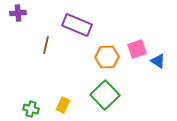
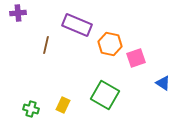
pink square: moved 1 px left, 9 px down
orange hexagon: moved 3 px right, 13 px up; rotated 15 degrees clockwise
blue triangle: moved 5 px right, 22 px down
green square: rotated 16 degrees counterclockwise
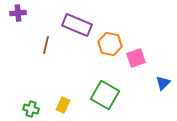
blue triangle: rotated 42 degrees clockwise
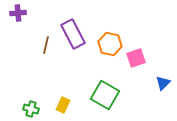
purple rectangle: moved 4 px left, 9 px down; rotated 40 degrees clockwise
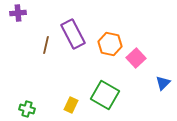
pink square: rotated 24 degrees counterclockwise
yellow rectangle: moved 8 px right
green cross: moved 4 px left
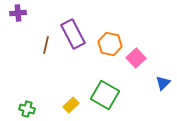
yellow rectangle: rotated 21 degrees clockwise
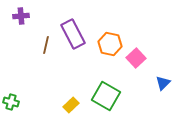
purple cross: moved 3 px right, 3 px down
green square: moved 1 px right, 1 px down
green cross: moved 16 px left, 7 px up
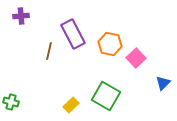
brown line: moved 3 px right, 6 px down
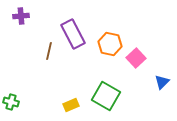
blue triangle: moved 1 px left, 1 px up
yellow rectangle: rotated 21 degrees clockwise
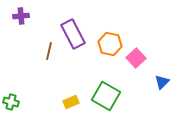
yellow rectangle: moved 3 px up
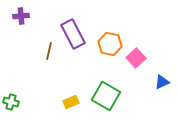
blue triangle: rotated 21 degrees clockwise
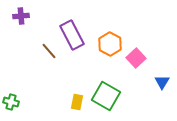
purple rectangle: moved 1 px left, 1 px down
orange hexagon: rotated 15 degrees clockwise
brown line: rotated 54 degrees counterclockwise
blue triangle: rotated 35 degrees counterclockwise
yellow rectangle: moved 6 px right; rotated 56 degrees counterclockwise
